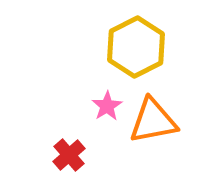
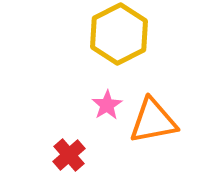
yellow hexagon: moved 17 px left, 13 px up
pink star: moved 1 px up
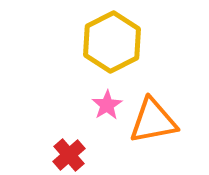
yellow hexagon: moved 7 px left, 8 px down
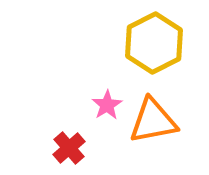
yellow hexagon: moved 42 px right, 1 px down
red cross: moved 7 px up
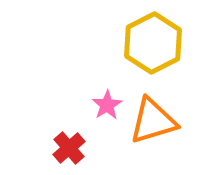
yellow hexagon: moved 1 px left
orange triangle: rotated 6 degrees counterclockwise
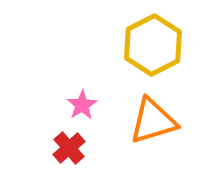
yellow hexagon: moved 2 px down
pink star: moved 25 px left
